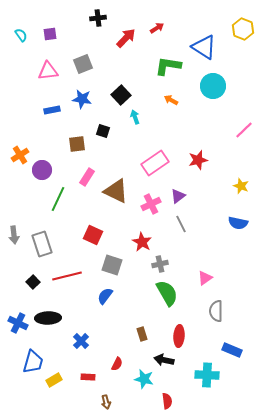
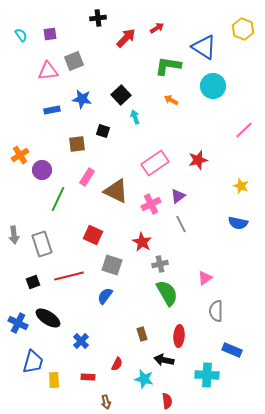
gray square at (83, 64): moved 9 px left, 3 px up
red line at (67, 276): moved 2 px right
black square at (33, 282): rotated 24 degrees clockwise
black ellipse at (48, 318): rotated 35 degrees clockwise
yellow rectangle at (54, 380): rotated 63 degrees counterclockwise
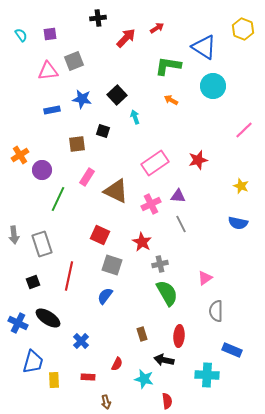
black square at (121, 95): moved 4 px left
purple triangle at (178, 196): rotated 42 degrees clockwise
red square at (93, 235): moved 7 px right
red line at (69, 276): rotated 64 degrees counterclockwise
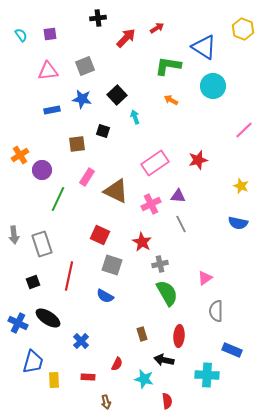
gray square at (74, 61): moved 11 px right, 5 px down
blue semicircle at (105, 296): rotated 96 degrees counterclockwise
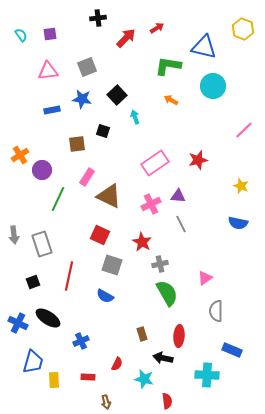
blue triangle at (204, 47): rotated 20 degrees counterclockwise
gray square at (85, 66): moved 2 px right, 1 px down
brown triangle at (116, 191): moved 7 px left, 5 px down
blue cross at (81, 341): rotated 21 degrees clockwise
black arrow at (164, 360): moved 1 px left, 2 px up
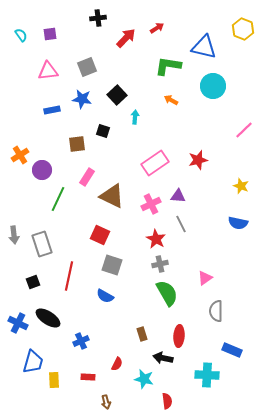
cyan arrow at (135, 117): rotated 24 degrees clockwise
brown triangle at (109, 196): moved 3 px right
red star at (142, 242): moved 14 px right, 3 px up
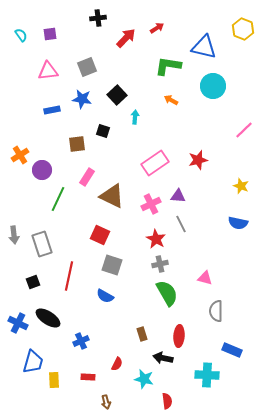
pink triangle at (205, 278): rotated 49 degrees clockwise
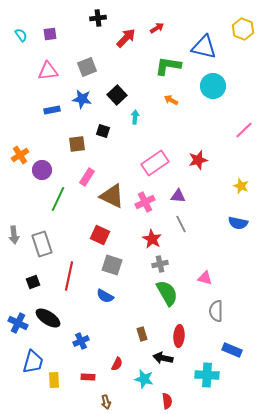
pink cross at (151, 204): moved 6 px left, 2 px up
red star at (156, 239): moved 4 px left
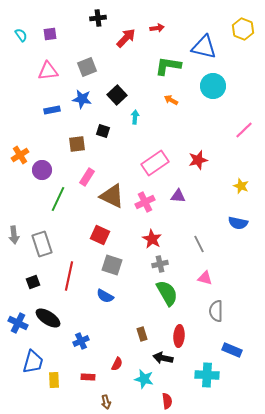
red arrow at (157, 28): rotated 24 degrees clockwise
gray line at (181, 224): moved 18 px right, 20 px down
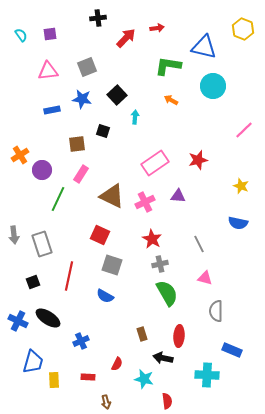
pink rectangle at (87, 177): moved 6 px left, 3 px up
blue cross at (18, 323): moved 2 px up
